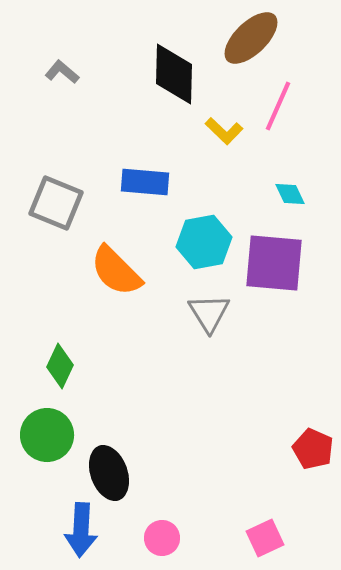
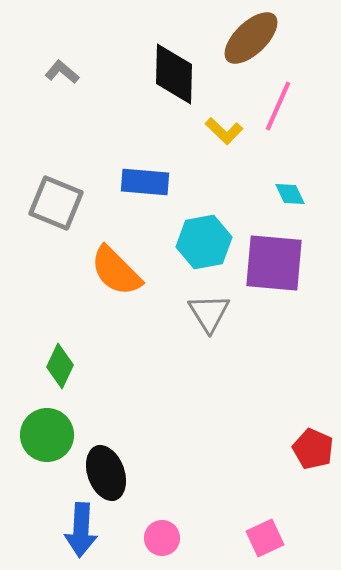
black ellipse: moved 3 px left
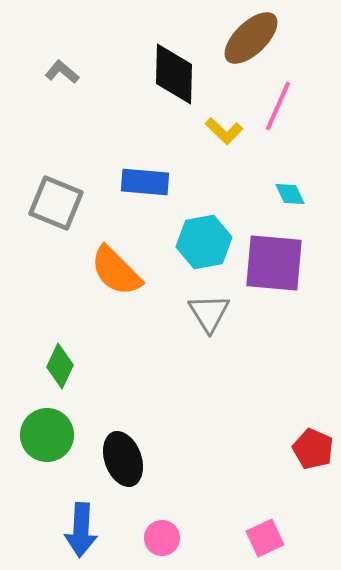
black ellipse: moved 17 px right, 14 px up
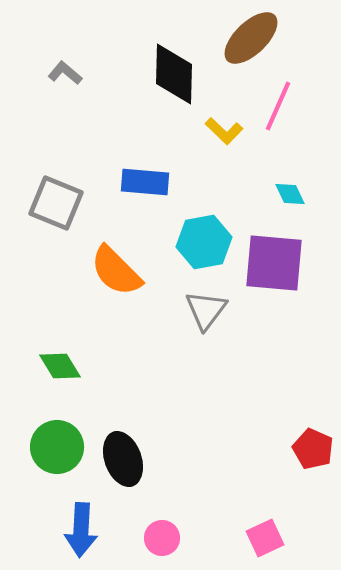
gray L-shape: moved 3 px right, 1 px down
gray triangle: moved 3 px left, 3 px up; rotated 9 degrees clockwise
green diamond: rotated 57 degrees counterclockwise
green circle: moved 10 px right, 12 px down
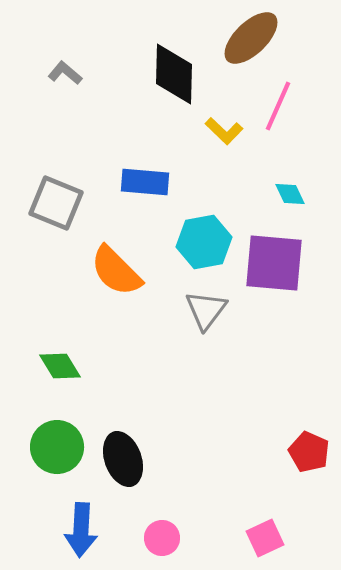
red pentagon: moved 4 px left, 3 px down
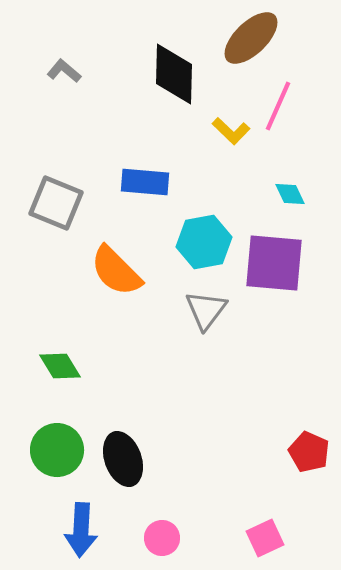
gray L-shape: moved 1 px left, 2 px up
yellow L-shape: moved 7 px right
green circle: moved 3 px down
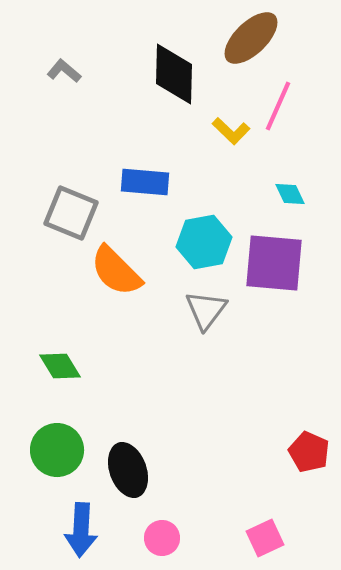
gray square: moved 15 px right, 10 px down
black ellipse: moved 5 px right, 11 px down
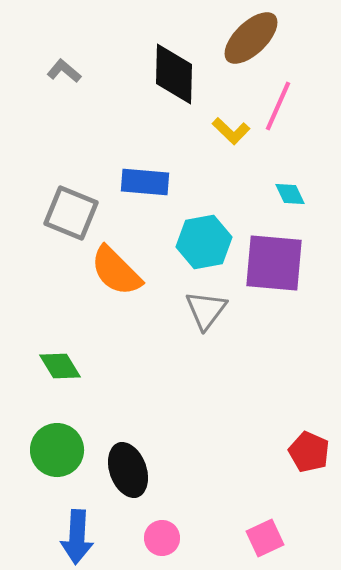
blue arrow: moved 4 px left, 7 px down
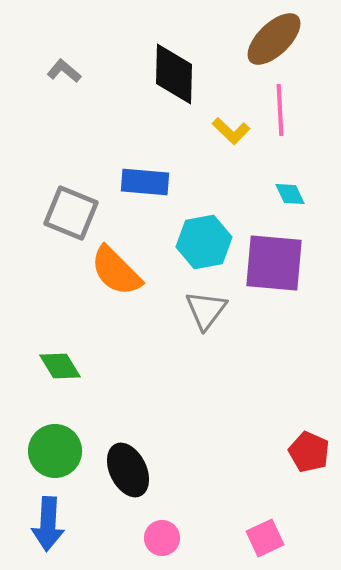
brown ellipse: moved 23 px right, 1 px down
pink line: moved 2 px right, 4 px down; rotated 27 degrees counterclockwise
green circle: moved 2 px left, 1 px down
black ellipse: rotated 6 degrees counterclockwise
blue arrow: moved 29 px left, 13 px up
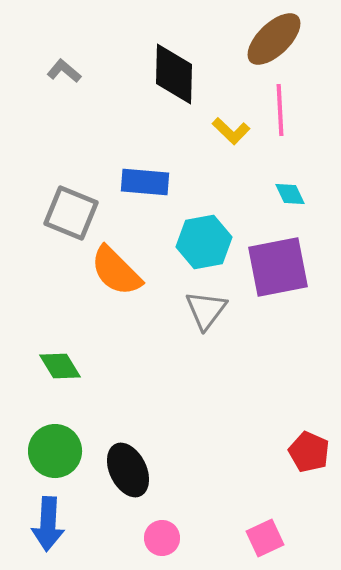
purple square: moved 4 px right, 4 px down; rotated 16 degrees counterclockwise
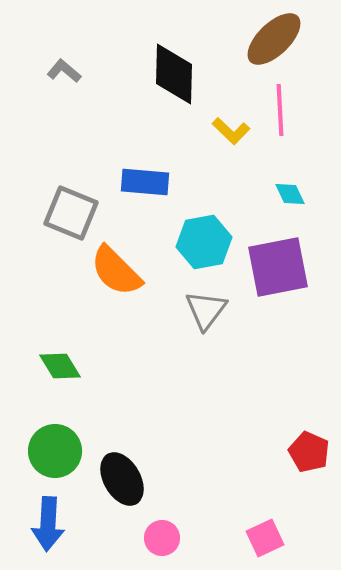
black ellipse: moved 6 px left, 9 px down; rotated 4 degrees counterclockwise
